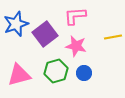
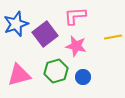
blue circle: moved 1 px left, 4 px down
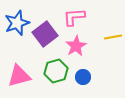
pink L-shape: moved 1 px left, 1 px down
blue star: moved 1 px right, 1 px up
pink star: rotated 30 degrees clockwise
pink triangle: moved 1 px down
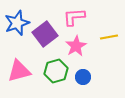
yellow line: moved 4 px left
pink triangle: moved 5 px up
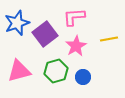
yellow line: moved 2 px down
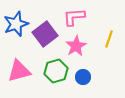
blue star: moved 1 px left, 1 px down
yellow line: rotated 60 degrees counterclockwise
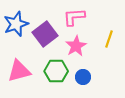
green hexagon: rotated 15 degrees clockwise
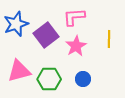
purple square: moved 1 px right, 1 px down
yellow line: rotated 18 degrees counterclockwise
green hexagon: moved 7 px left, 8 px down
blue circle: moved 2 px down
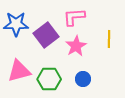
blue star: rotated 20 degrees clockwise
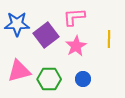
blue star: moved 1 px right
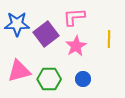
purple square: moved 1 px up
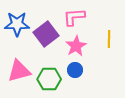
blue circle: moved 8 px left, 9 px up
